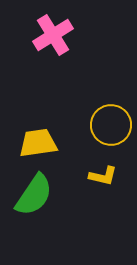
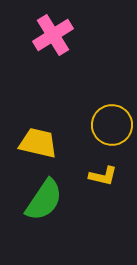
yellow circle: moved 1 px right
yellow trapezoid: rotated 21 degrees clockwise
green semicircle: moved 10 px right, 5 px down
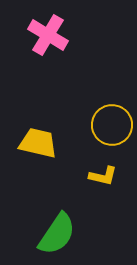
pink cross: moved 5 px left; rotated 27 degrees counterclockwise
green semicircle: moved 13 px right, 34 px down
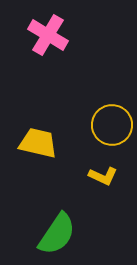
yellow L-shape: rotated 12 degrees clockwise
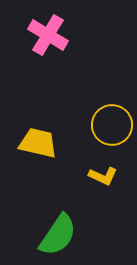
green semicircle: moved 1 px right, 1 px down
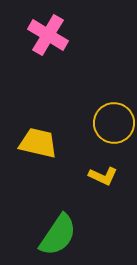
yellow circle: moved 2 px right, 2 px up
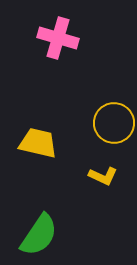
pink cross: moved 10 px right, 3 px down; rotated 15 degrees counterclockwise
green semicircle: moved 19 px left
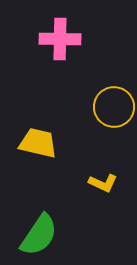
pink cross: moved 2 px right, 1 px down; rotated 15 degrees counterclockwise
yellow circle: moved 16 px up
yellow L-shape: moved 7 px down
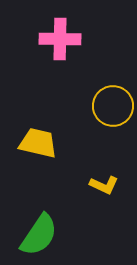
yellow circle: moved 1 px left, 1 px up
yellow L-shape: moved 1 px right, 2 px down
